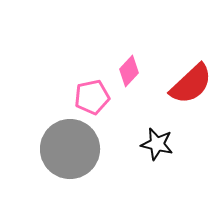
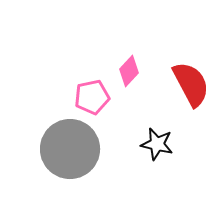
red semicircle: rotated 75 degrees counterclockwise
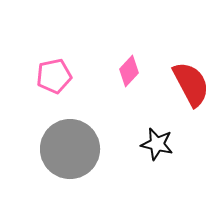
pink pentagon: moved 38 px left, 21 px up
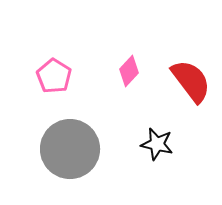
pink pentagon: rotated 28 degrees counterclockwise
red semicircle: moved 3 px up; rotated 9 degrees counterclockwise
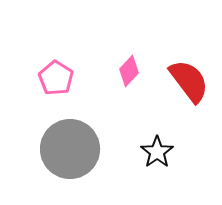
pink pentagon: moved 2 px right, 2 px down
red semicircle: moved 2 px left
black star: moved 8 px down; rotated 24 degrees clockwise
